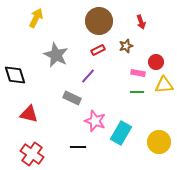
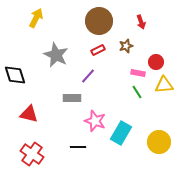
green line: rotated 56 degrees clockwise
gray rectangle: rotated 24 degrees counterclockwise
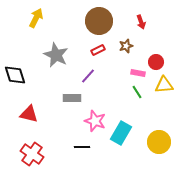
black line: moved 4 px right
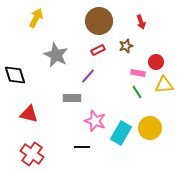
yellow circle: moved 9 px left, 14 px up
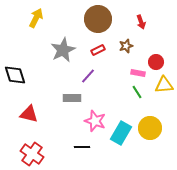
brown circle: moved 1 px left, 2 px up
gray star: moved 7 px right, 5 px up; rotated 20 degrees clockwise
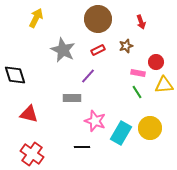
gray star: rotated 20 degrees counterclockwise
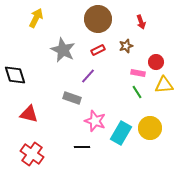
gray rectangle: rotated 18 degrees clockwise
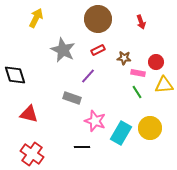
brown star: moved 2 px left, 12 px down; rotated 24 degrees clockwise
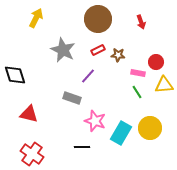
brown star: moved 6 px left, 3 px up
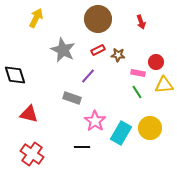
pink star: rotated 15 degrees clockwise
